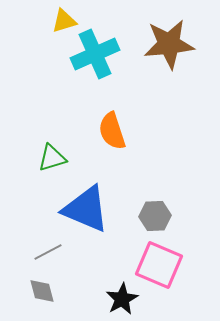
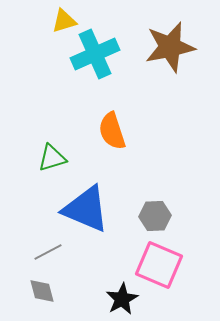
brown star: moved 1 px right, 3 px down; rotated 6 degrees counterclockwise
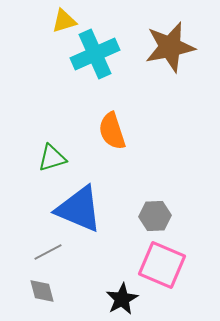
blue triangle: moved 7 px left
pink square: moved 3 px right
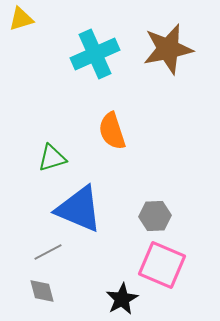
yellow triangle: moved 43 px left, 2 px up
brown star: moved 2 px left, 2 px down
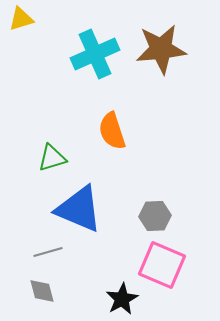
brown star: moved 7 px left; rotated 6 degrees clockwise
gray line: rotated 12 degrees clockwise
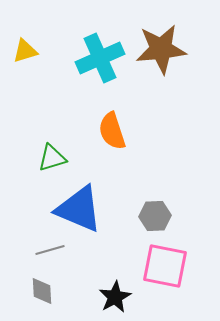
yellow triangle: moved 4 px right, 32 px down
cyan cross: moved 5 px right, 4 px down
gray line: moved 2 px right, 2 px up
pink square: moved 3 px right, 1 px down; rotated 12 degrees counterclockwise
gray diamond: rotated 12 degrees clockwise
black star: moved 7 px left, 2 px up
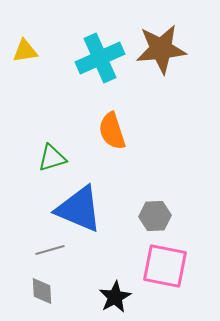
yellow triangle: rotated 8 degrees clockwise
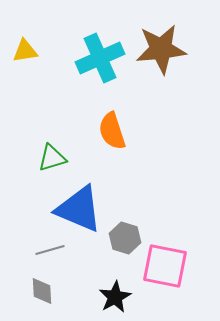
gray hexagon: moved 30 px left, 22 px down; rotated 20 degrees clockwise
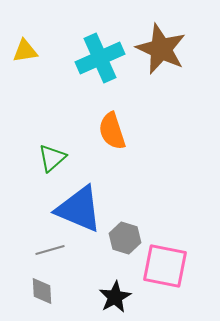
brown star: rotated 30 degrees clockwise
green triangle: rotated 24 degrees counterclockwise
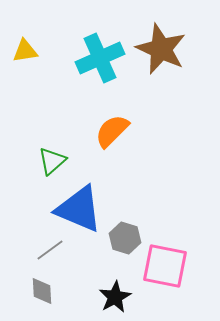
orange semicircle: rotated 63 degrees clockwise
green triangle: moved 3 px down
gray line: rotated 20 degrees counterclockwise
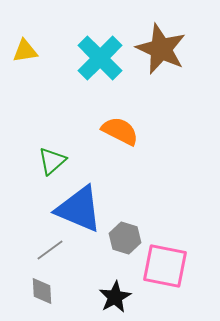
cyan cross: rotated 21 degrees counterclockwise
orange semicircle: moved 8 px right; rotated 72 degrees clockwise
